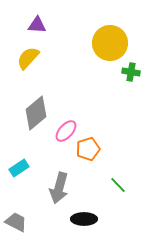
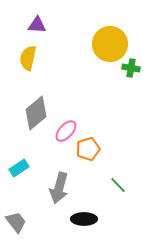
yellow circle: moved 1 px down
yellow semicircle: rotated 30 degrees counterclockwise
green cross: moved 4 px up
gray trapezoid: rotated 25 degrees clockwise
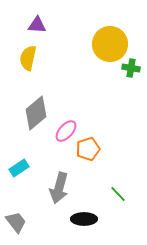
green line: moved 9 px down
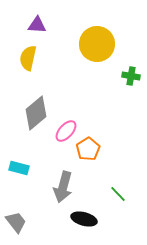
yellow circle: moved 13 px left
green cross: moved 8 px down
orange pentagon: rotated 15 degrees counterclockwise
cyan rectangle: rotated 48 degrees clockwise
gray arrow: moved 4 px right, 1 px up
black ellipse: rotated 15 degrees clockwise
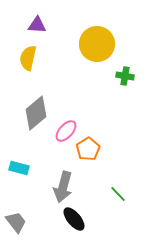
green cross: moved 6 px left
black ellipse: moved 10 px left; rotated 35 degrees clockwise
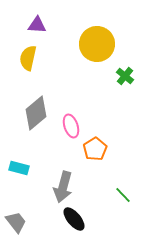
green cross: rotated 30 degrees clockwise
pink ellipse: moved 5 px right, 5 px up; rotated 60 degrees counterclockwise
orange pentagon: moved 7 px right
green line: moved 5 px right, 1 px down
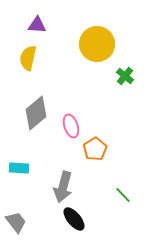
cyan rectangle: rotated 12 degrees counterclockwise
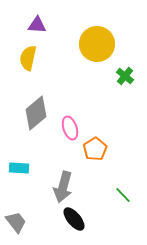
pink ellipse: moved 1 px left, 2 px down
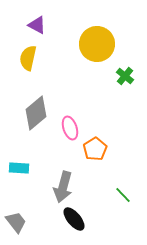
purple triangle: rotated 24 degrees clockwise
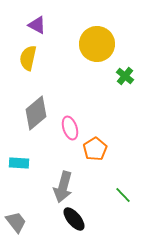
cyan rectangle: moved 5 px up
